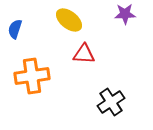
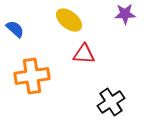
blue semicircle: rotated 114 degrees clockwise
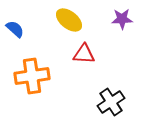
purple star: moved 3 px left, 5 px down
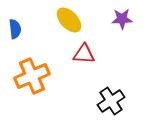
yellow ellipse: rotated 8 degrees clockwise
blue semicircle: rotated 42 degrees clockwise
orange cross: rotated 16 degrees counterclockwise
black cross: moved 1 px up
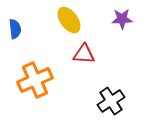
yellow ellipse: rotated 8 degrees clockwise
orange cross: moved 3 px right, 4 px down
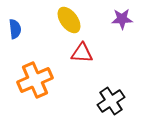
red triangle: moved 2 px left, 1 px up
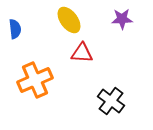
black cross: rotated 20 degrees counterclockwise
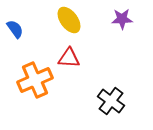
blue semicircle: rotated 30 degrees counterclockwise
red triangle: moved 13 px left, 5 px down
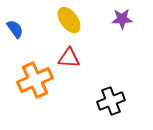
black cross: rotated 32 degrees clockwise
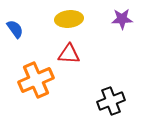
yellow ellipse: moved 1 px up; rotated 60 degrees counterclockwise
red triangle: moved 4 px up
orange cross: moved 1 px right
